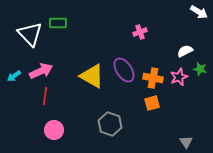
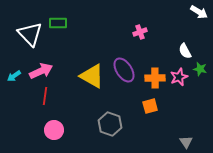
white semicircle: rotated 91 degrees counterclockwise
orange cross: moved 2 px right; rotated 12 degrees counterclockwise
orange square: moved 2 px left, 3 px down
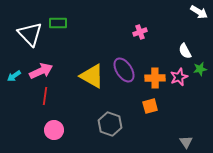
green star: rotated 24 degrees counterclockwise
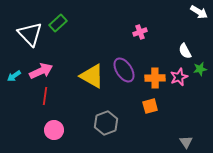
green rectangle: rotated 42 degrees counterclockwise
gray hexagon: moved 4 px left, 1 px up; rotated 20 degrees clockwise
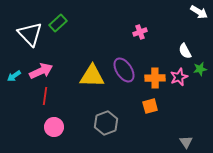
yellow triangle: rotated 28 degrees counterclockwise
pink circle: moved 3 px up
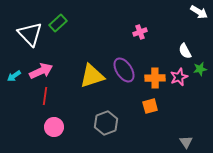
yellow triangle: rotated 20 degrees counterclockwise
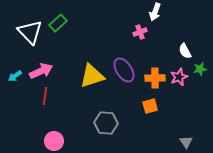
white arrow: moved 44 px left; rotated 78 degrees clockwise
white triangle: moved 2 px up
cyan arrow: moved 1 px right
gray hexagon: rotated 25 degrees clockwise
pink circle: moved 14 px down
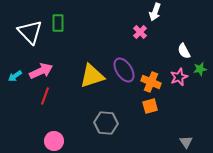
green rectangle: rotated 48 degrees counterclockwise
pink cross: rotated 24 degrees counterclockwise
white semicircle: moved 1 px left
orange cross: moved 4 px left, 4 px down; rotated 24 degrees clockwise
red line: rotated 12 degrees clockwise
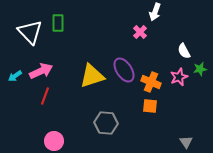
orange square: rotated 21 degrees clockwise
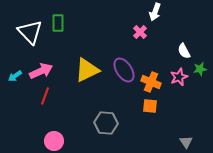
yellow triangle: moved 5 px left, 6 px up; rotated 8 degrees counterclockwise
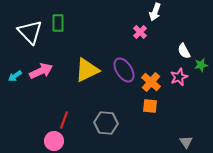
green star: moved 1 px right, 4 px up
orange cross: rotated 18 degrees clockwise
red line: moved 19 px right, 24 px down
